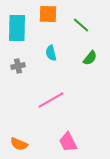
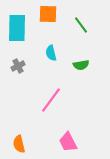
green line: rotated 12 degrees clockwise
green semicircle: moved 9 px left, 7 px down; rotated 42 degrees clockwise
gray cross: rotated 16 degrees counterclockwise
pink line: rotated 24 degrees counterclockwise
orange semicircle: rotated 54 degrees clockwise
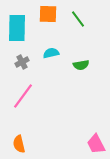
green line: moved 3 px left, 6 px up
cyan semicircle: rotated 91 degrees clockwise
gray cross: moved 4 px right, 4 px up
pink line: moved 28 px left, 4 px up
pink trapezoid: moved 28 px right, 2 px down
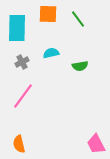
green semicircle: moved 1 px left, 1 px down
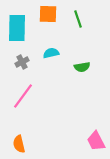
green line: rotated 18 degrees clockwise
green semicircle: moved 2 px right, 1 px down
pink trapezoid: moved 3 px up
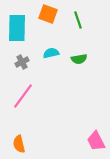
orange square: rotated 18 degrees clockwise
green line: moved 1 px down
green semicircle: moved 3 px left, 8 px up
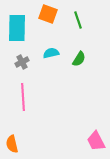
green semicircle: rotated 49 degrees counterclockwise
pink line: moved 1 px down; rotated 40 degrees counterclockwise
orange semicircle: moved 7 px left
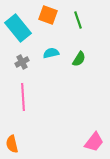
orange square: moved 1 px down
cyan rectangle: moved 1 px right; rotated 40 degrees counterclockwise
pink trapezoid: moved 2 px left, 1 px down; rotated 115 degrees counterclockwise
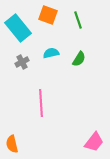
pink line: moved 18 px right, 6 px down
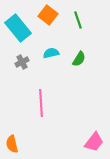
orange square: rotated 18 degrees clockwise
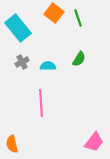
orange square: moved 6 px right, 2 px up
green line: moved 2 px up
cyan semicircle: moved 3 px left, 13 px down; rotated 14 degrees clockwise
